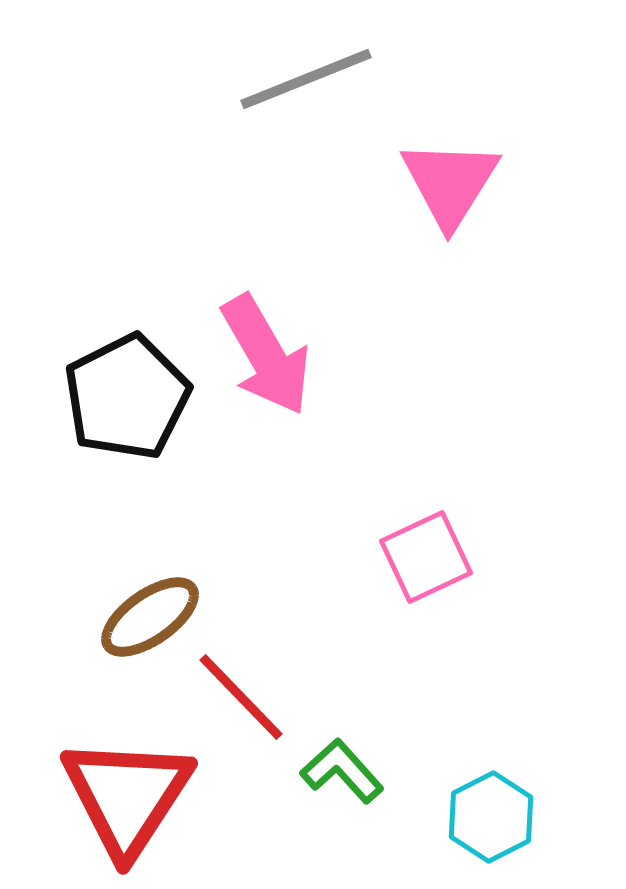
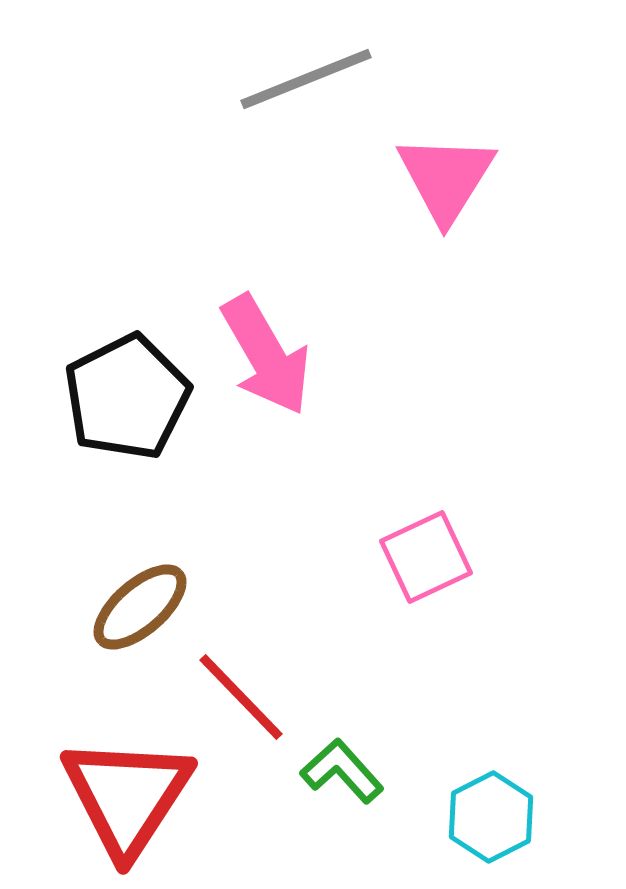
pink triangle: moved 4 px left, 5 px up
brown ellipse: moved 10 px left, 10 px up; rotated 6 degrees counterclockwise
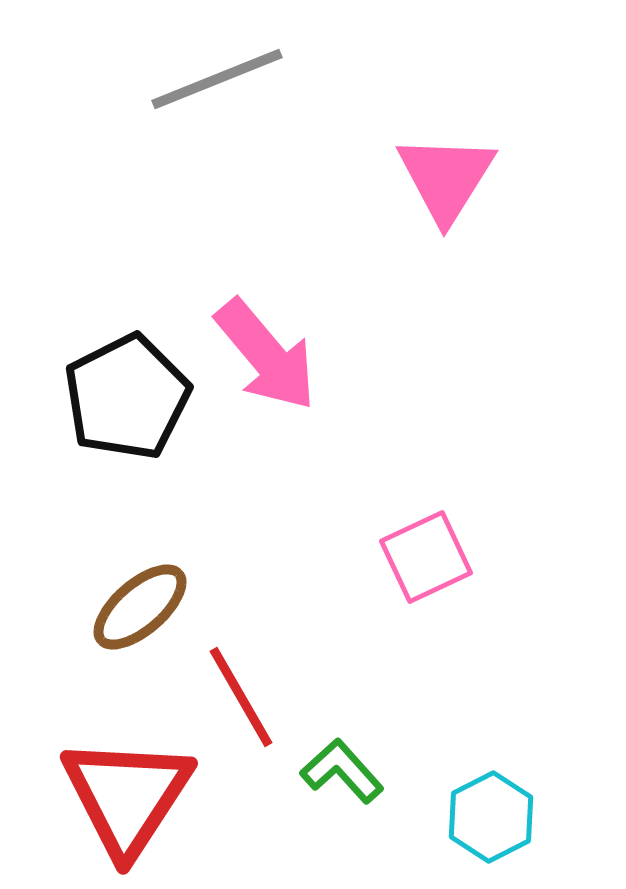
gray line: moved 89 px left
pink arrow: rotated 10 degrees counterclockwise
red line: rotated 14 degrees clockwise
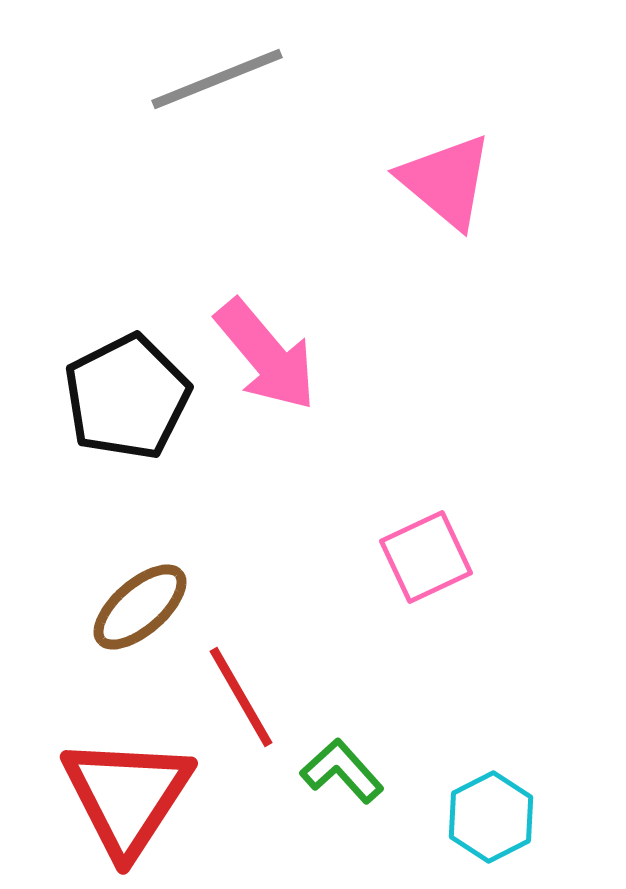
pink triangle: moved 3 px down; rotated 22 degrees counterclockwise
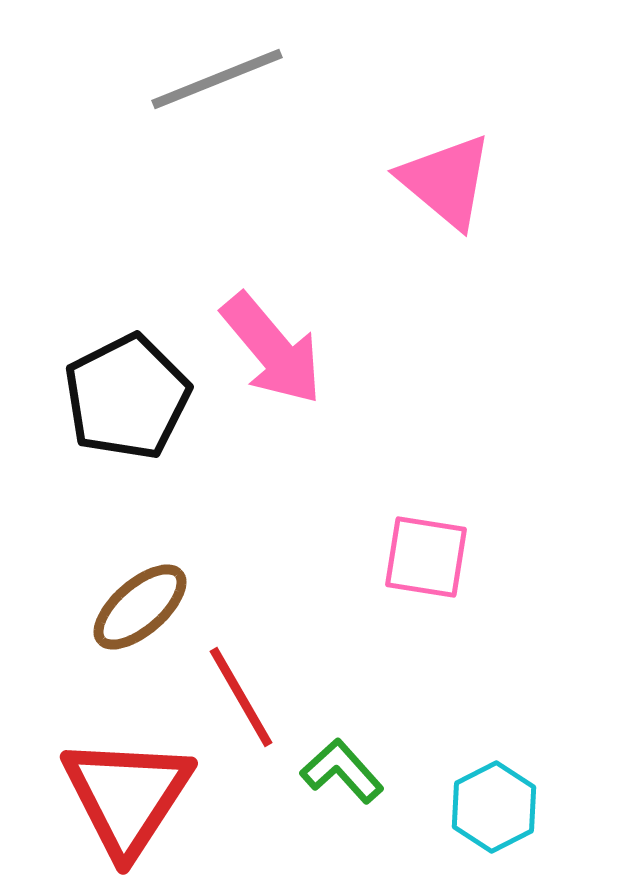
pink arrow: moved 6 px right, 6 px up
pink square: rotated 34 degrees clockwise
cyan hexagon: moved 3 px right, 10 px up
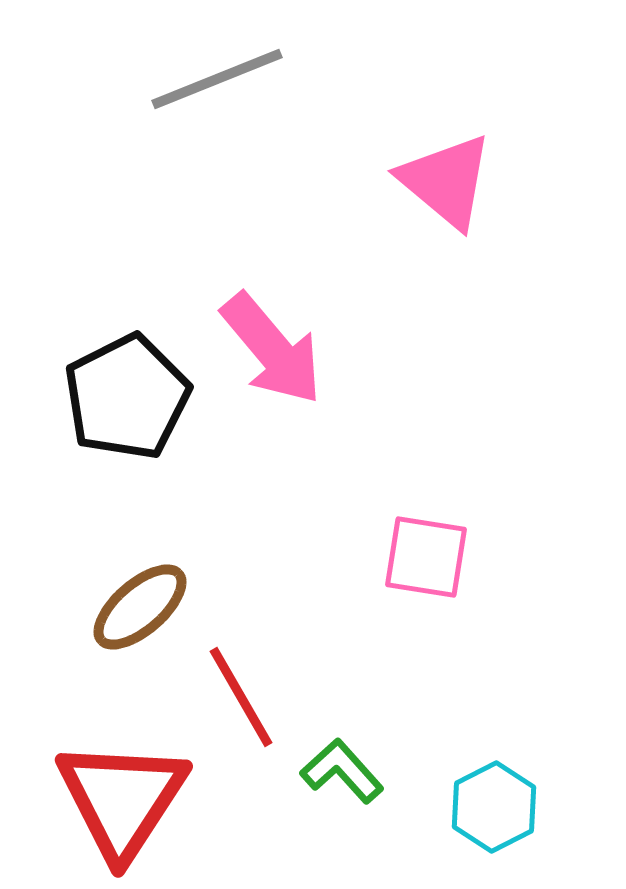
red triangle: moved 5 px left, 3 px down
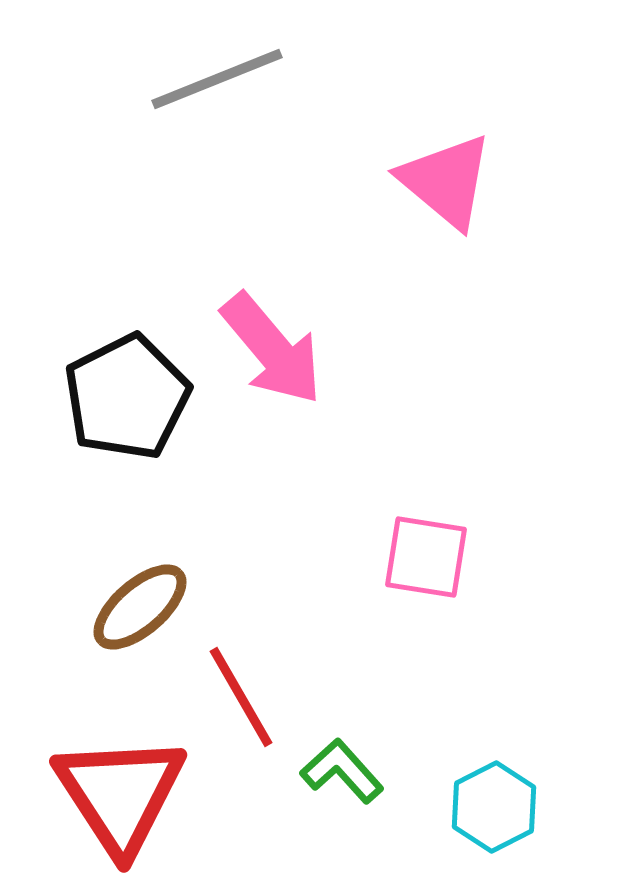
red triangle: moved 2 px left, 5 px up; rotated 6 degrees counterclockwise
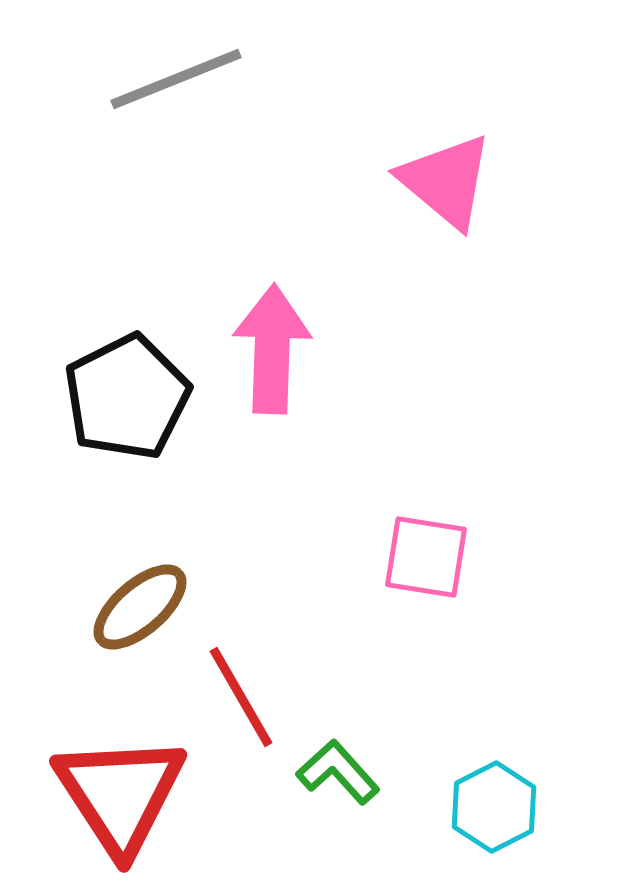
gray line: moved 41 px left
pink arrow: rotated 138 degrees counterclockwise
green L-shape: moved 4 px left, 1 px down
